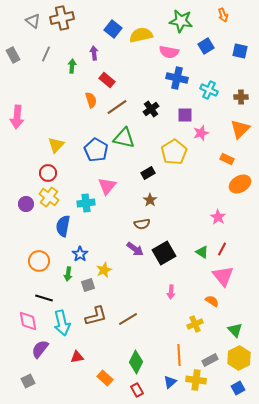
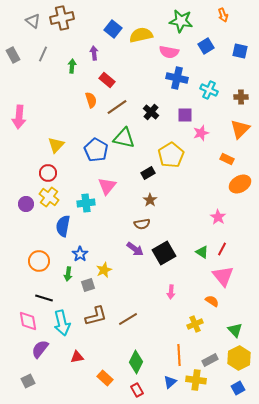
gray line at (46, 54): moved 3 px left
black cross at (151, 109): moved 3 px down; rotated 14 degrees counterclockwise
pink arrow at (17, 117): moved 2 px right
yellow pentagon at (174, 152): moved 3 px left, 3 px down
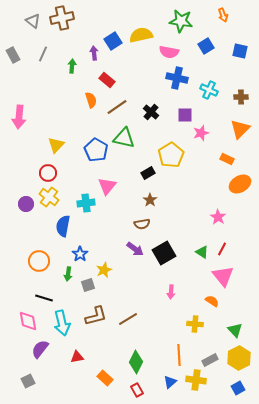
blue square at (113, 29): moved 12 px down; rotated 18 degrees clockwise
yellow cross at (195, 324): rotated 28 degrees clockwise
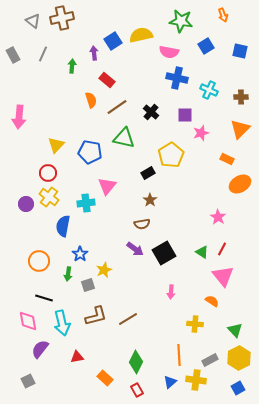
blue pentagon at (96, 150): moved 6 px left, 2 px down; rotated 20 degrees counterclockwise
